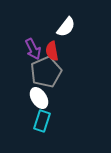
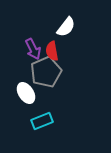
white ellipse: moved 13 px left, 5 px up
cyan rectangle: rotated 50 degrees clockwise
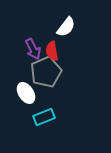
cyan rectangle: moved 2 px right, 4 px up
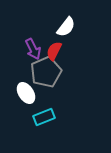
red semicircle: moved 2 px right; rotated 36 degrees clockwise
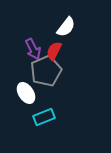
gray pentagon: moved 1 px up
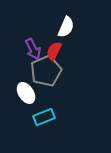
white semicircle: rotated 15 degrees counterclockwise
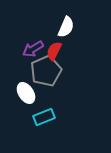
purple arrow: rotated 85 degrees clockwise
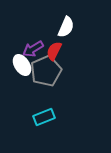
white ellipse: moved 4 px left, 28 px up
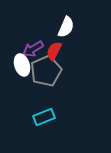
white ellipse: rotated 15 degrees clockwise
